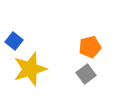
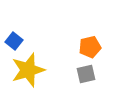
yellow star: moved 2 px left, 1 px down
gray square: rotated 24 degrees clockwise
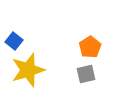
orange pentagon: rotated 20 degrees counterclockwise
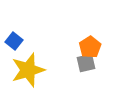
gray square: moved 11 px up
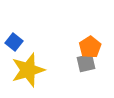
blue square: moved 1 px down
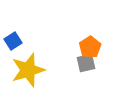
blue square: moved 1 px left, 1 px up; rotated 18 degrees clockwise
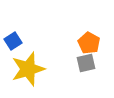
orange pentagon: moved 1 px left, 4 px up; rotated 10 degrees counterclockwise
yellow star: moved 1 px up
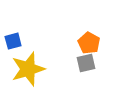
blue square: rotated 18 degrees clockwise
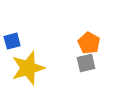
blue square: moved 1 px left
yellow star: moved 1 px up
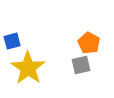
gray square: moved 5 px left, 2 px down
yellow star: rotated 20 degrees counterclockwise
